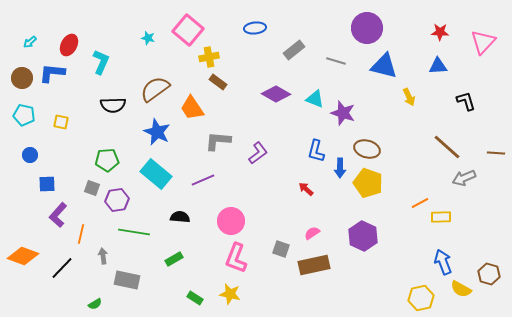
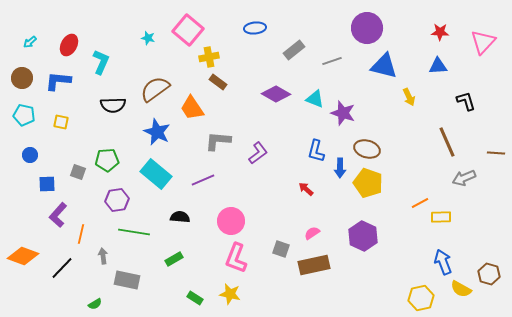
gray line at (336, 61): moved 4 px left; rotated 36 degrees counterclockwise
blue L-shape at (52, 73): moved 6 px right, 8 px down
brown line at (447, 147): moved 5 px up; rotated 24 degrees clockwise
gray square at (92, 188): moved 14 px left, 16 px up
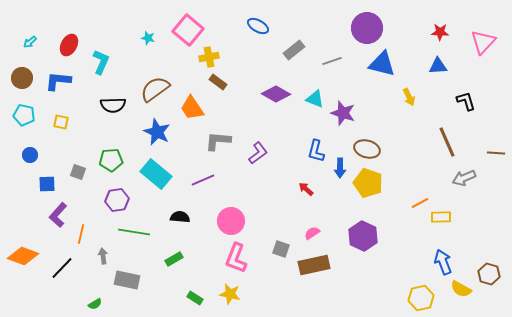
blue ellipse at (255, 28): moved 3 px right, 2 px up; rotated 35 degrees clockwise
blue triangle at (384, 66): moved 2 px left, 2 px up
green pentagon at (107, 160): moved 4 px right
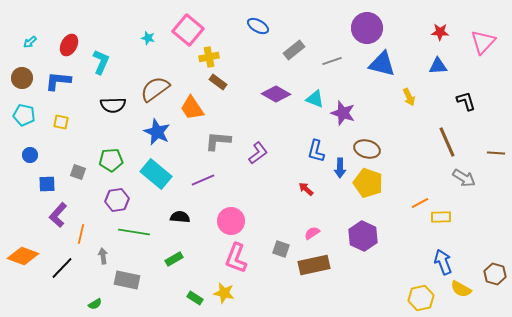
gray arrow at (464, 178): rotated 125 degrees counterclockwise
brown hexagon at (489, 274): moved 6 px right
yellow star at (230, 294): moved 6 px left, 1 px up
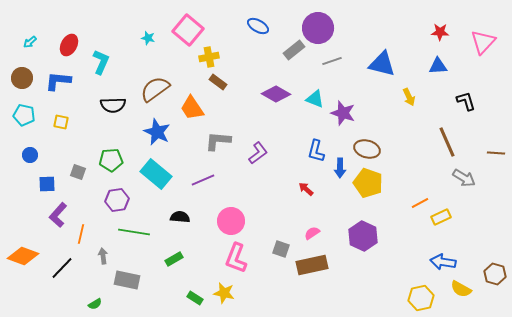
purple circle at (367, 28): moved 49 px left
yellow rectangle at (441, 217): rotated 24 degrees counterclockwise
blue arrow at (443, 262): rotated 60 degrees counterclockwise
brown rectangle at (314, 265): moved 2 px left
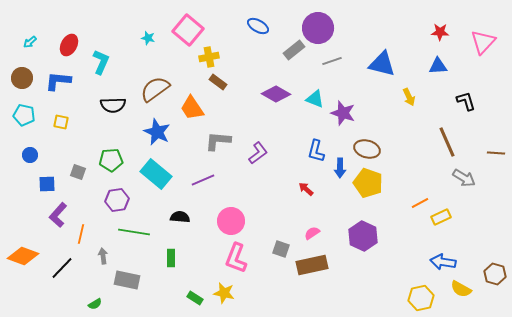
green rectangle at (174, 259): moved 3 px left, 1 px up; rotated 60 degrees counterclockwise
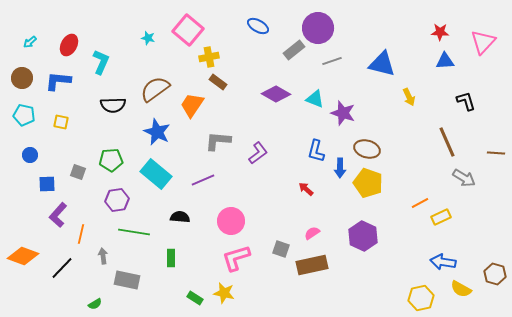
blue triangle at (438, 66): moved 7 px right, 5 px up
orange trapezoid at (192, 108): moved 3 px up; rotated 68 degrees clockwise
pink L-shape at (236, 258): rotated 52 degrees clockwise
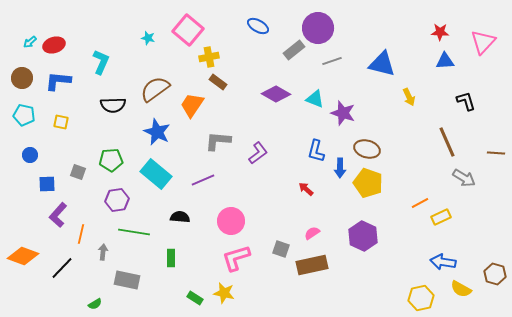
red ellipse at (69, 45): moved 15 px left; rotated 45 degrees clockwise
gray arrow at (103, 256): moved 4 px up; rotated 14 degrees clockwise
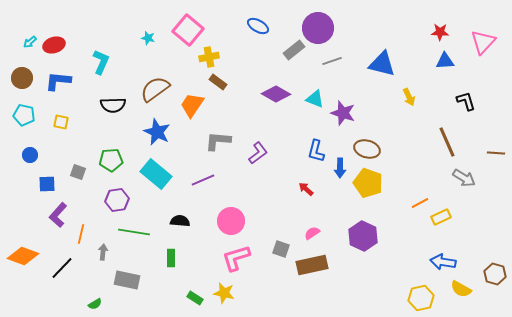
black semicircle at (180, 217): moved 4 px down
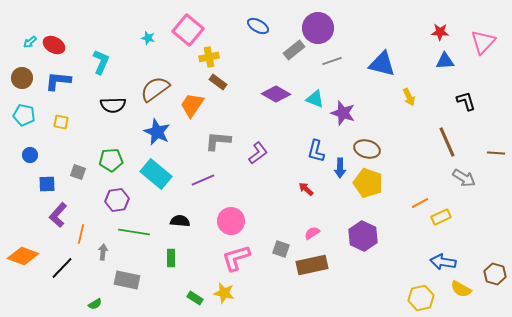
red ellipse at (54, 45): rotated 45 degrees clockwise
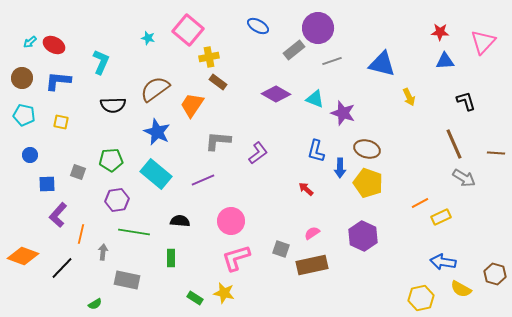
brown line at (447, 142): moved 7 px right, 2 px down
